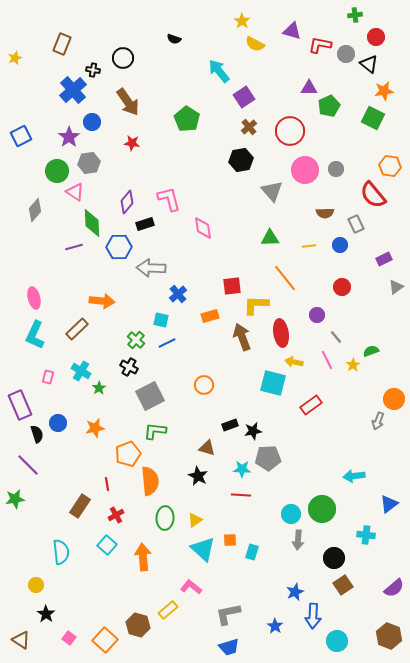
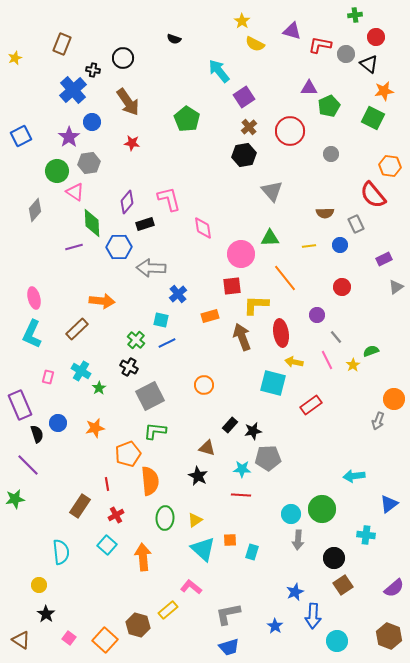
black hexagon at (241, 160): moved 3 px right, 5 px up
gray circle at (336, 169): moved 5 px left, 15 px up
pink circle at (305, 170): moved 64 px left, 84 px down
cyan L-shape at (35, 335): moved 3 px left, 1 px up
black rectangle at (230, 425): rotated 28 degrees counterclockwise
yellow circle at (36, 585): moved 3 px right
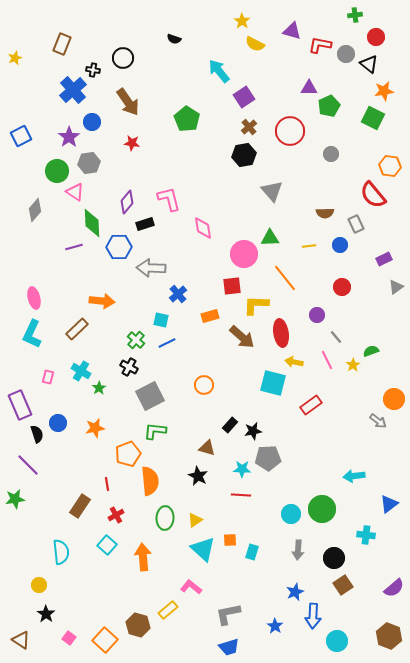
pink circle at (241, 254): moved 3 px right
brown arrow at (242, 337): rotated 152 degrees clockwise
gray arrow at (378, 421): rotated 72 degrees counterclockwise
gray arrow at (298, 540): moved 10 px down
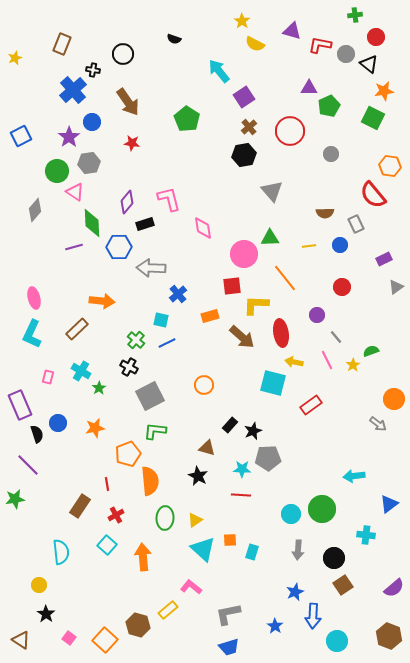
black circle at (123, 58): moved 4 px up
gray arrow at (378, 421): moved 3 px down
black star at (253, 431): rotated 12 degrees counterclockwise
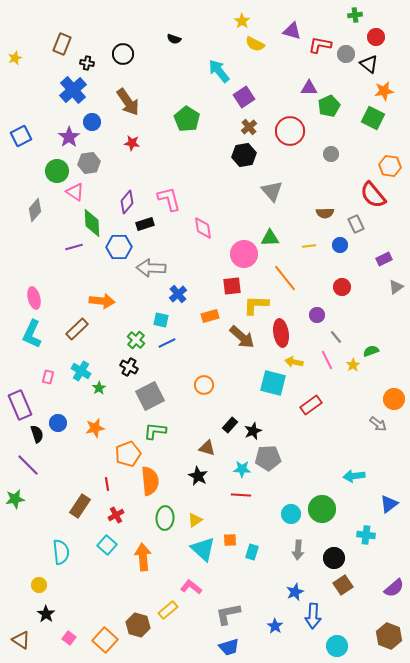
black cross at (93, 70): moved 6 px left, 7 px up
cyan circle at (337, 641): moved 5 px down
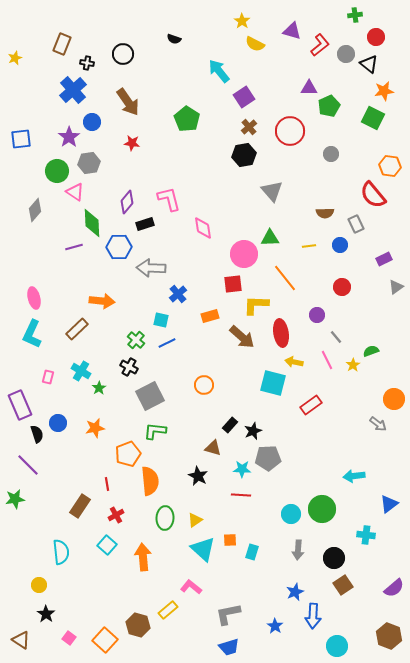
red L-shape at (320, 45): rotated 130 degrees clockwise
blue square at (21, 136): moved 3 px down; rotated 20 degrees clockwise
red square at (232, 286): moved 1 px right, 2 px up
brown triangle at (207, 448): moved 6 px right
